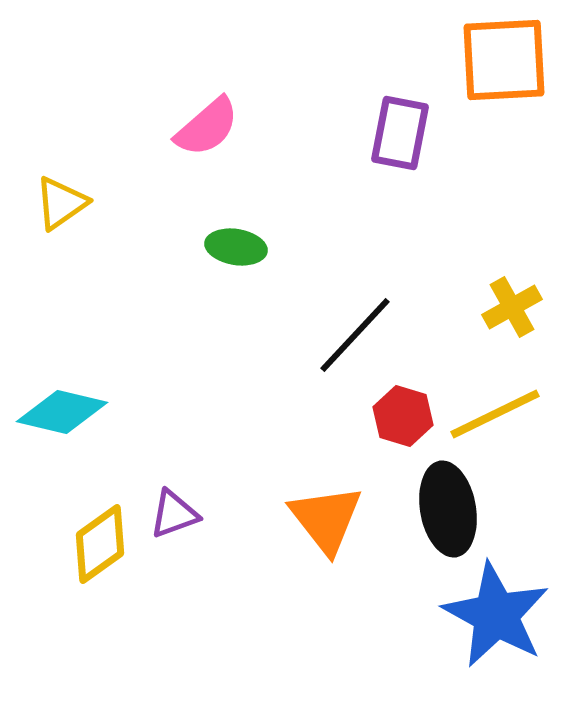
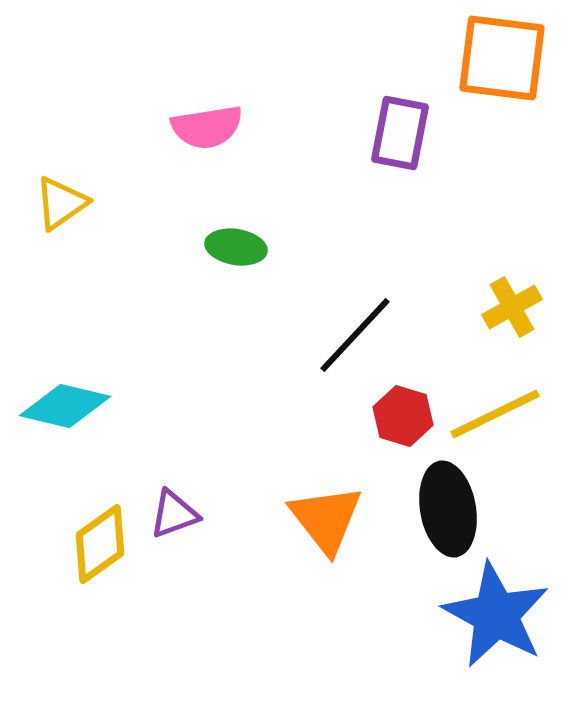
orange square: moved 2 px left, 2 px up; rotated 10 degrees clockwise
pink semicircle: rotated 32 degrees clockwise
cyan diamond: moved 3 px right, 6 px up
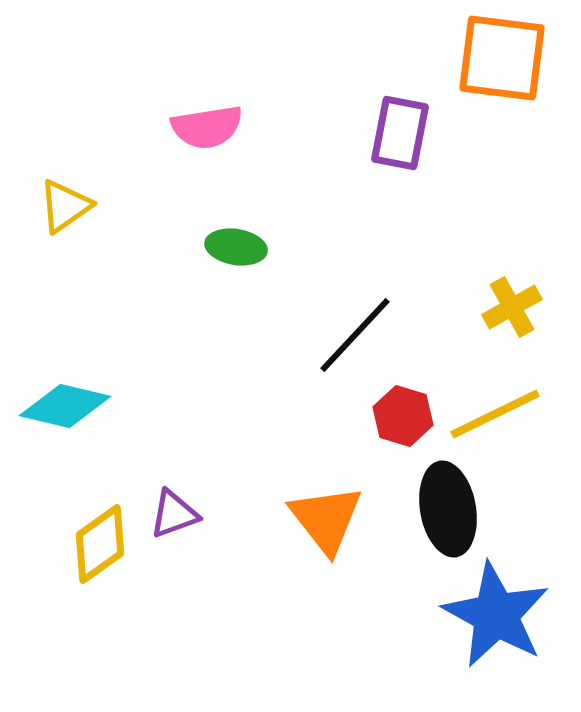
yellow triangle: moved 4 px right, 3 px down
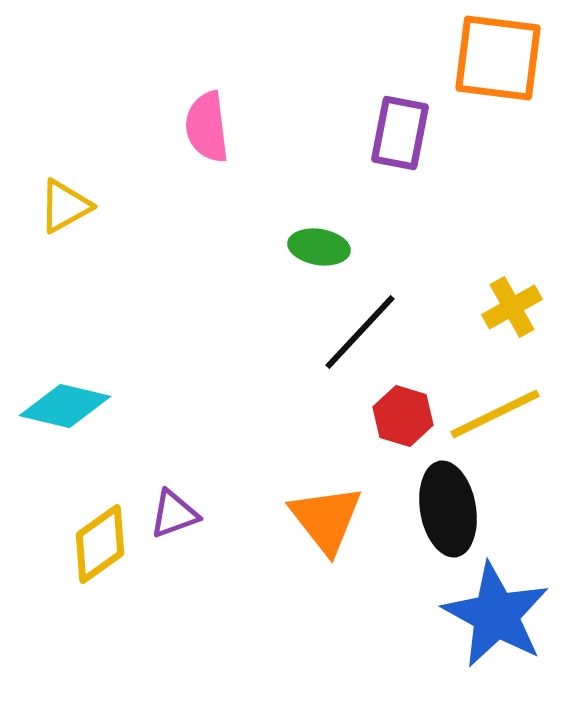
orange square: moved 4 px left
pink semicircle: rotated 92 degrees clockwise
yellow triangle: rotated 6 degrees clockwise
green ellipse: moved 83 px right
black line: moved 5 px right, 3 px up
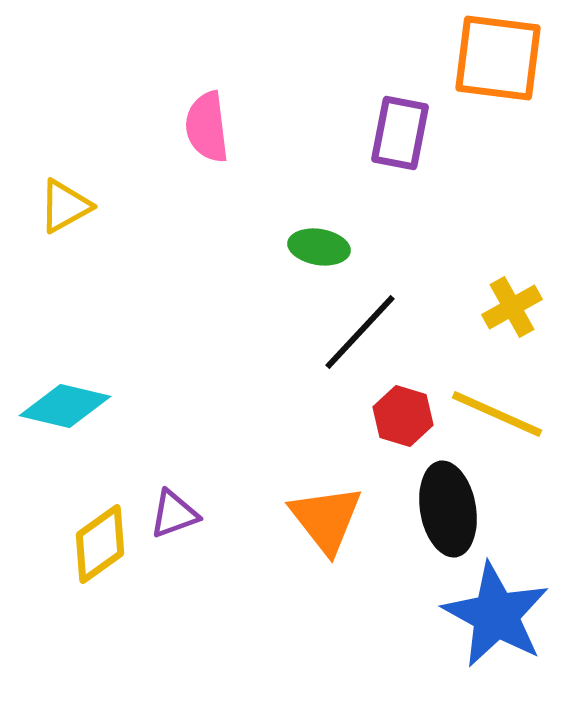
yellow line: moved 2 px right; rotated 50 degrees clockwise
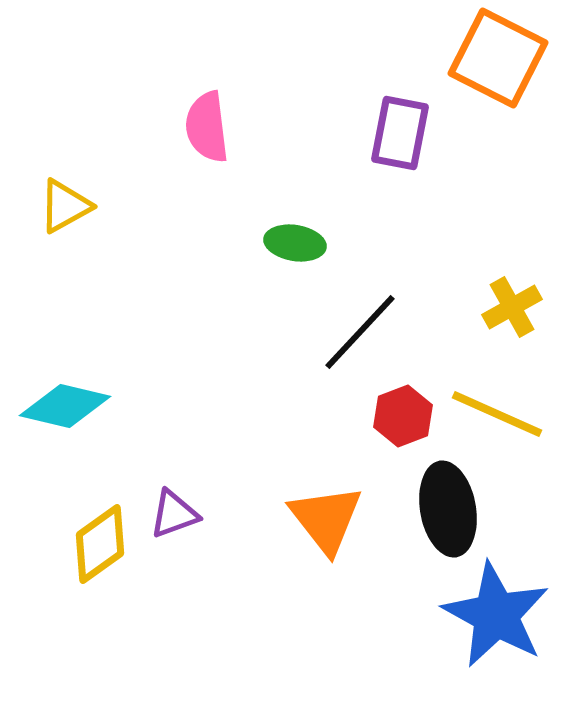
orange square: rotated 20 degrees clockwise
green ellipse: moved 24 px left, 4 px up
red hexagon: rotated 22 degrees clockwise
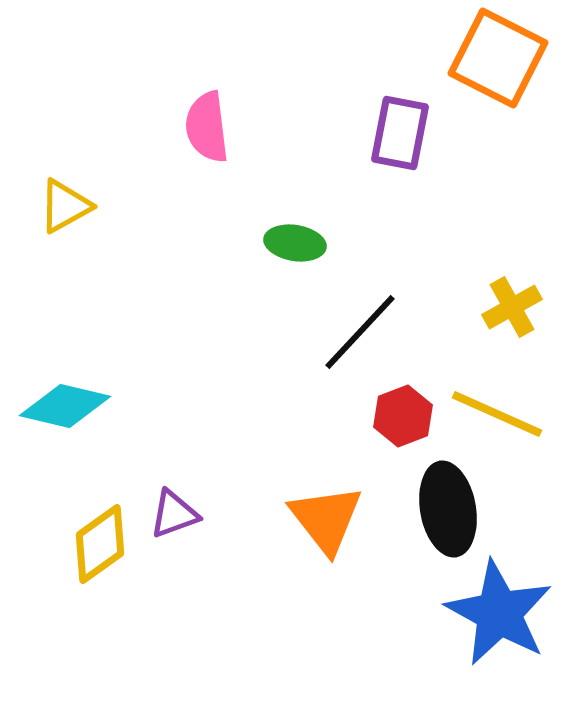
blue star: moved 3 px right, 2 px up
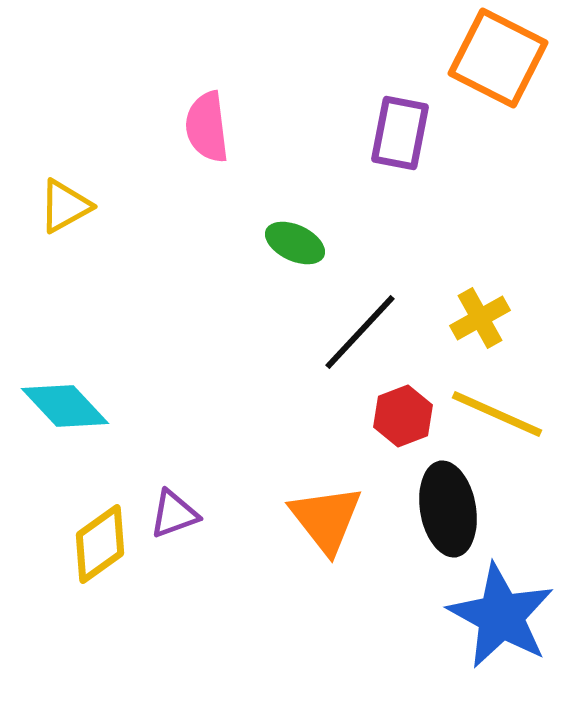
green ellipse: rotated 16 degrees clockwise
yellow cross: moved 32 px left, 11 px down
cyan diamond: rotated 34 degrees clockwise
blue star: moved 2 px right, 3 px down
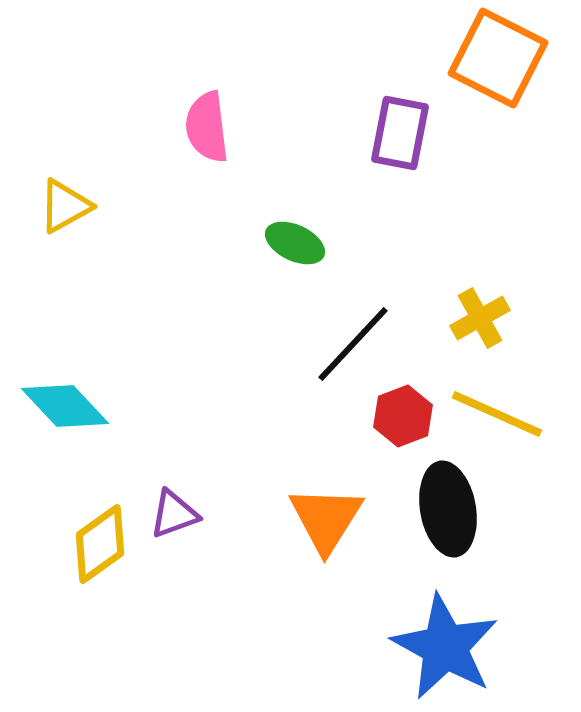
black line: moved 7 px left, 12 px down
orange triangle: rotated 10 degrees clockwise
blue star: moved 56 px left, 31 px down
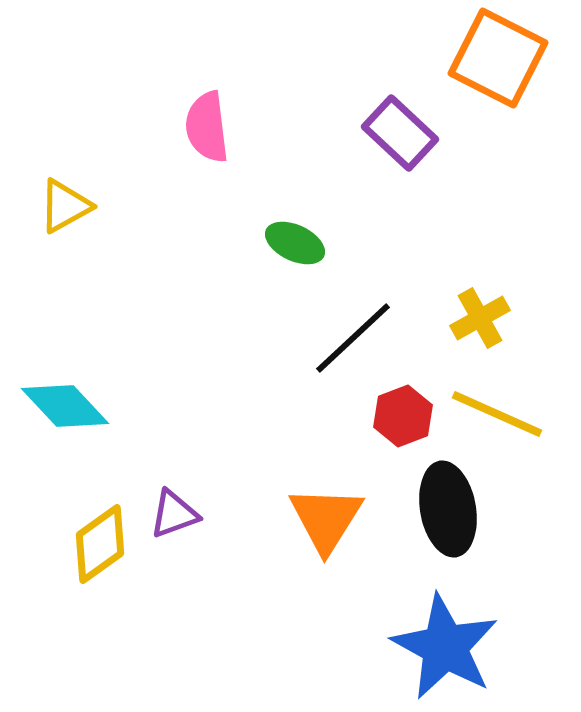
purple rectangle: rotated 58 degrees counterclockwise
black line: moved 6 px up; rotated 4 degrees clockwise
